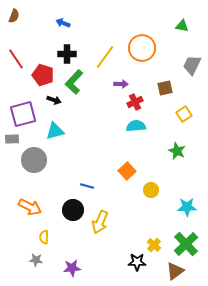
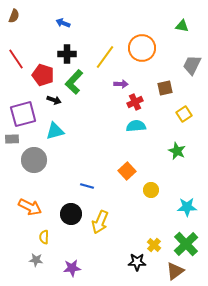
black circle: moved 2 px left, 4 px down
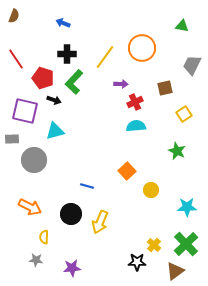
red pentagon: moved 3 px down
purple square: moved 2 px right, 3 px up; rotated 28 degrees clockwise
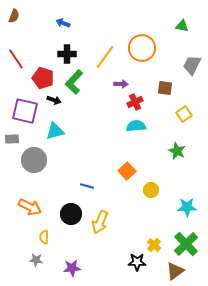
brown square: rotated 21 degrees clockwise
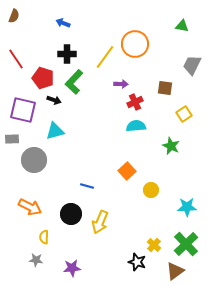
orange circle: moved 7 px left, 4 px up
purple square: moved 2 px left, 1 px up
green star: moved 6 px left, 5 px up
black star: rotated 18 degrees clockwise
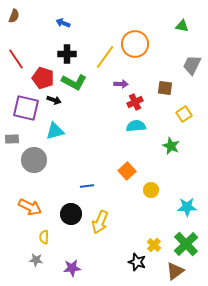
green L-shape: rotated 105 degrees counterclockwise
purple square: moved 3 px right, 2 px up
blue line: rotated 24 degrees counterclockwise
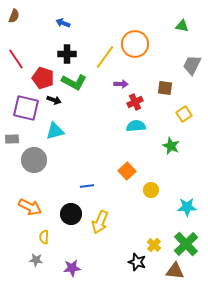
brown triangle: rotated 42 degrees clockwise
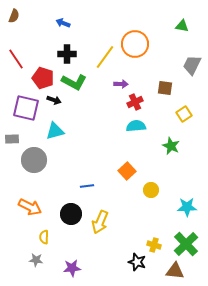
yellow cross: rotated 24 degrees counterclockwise
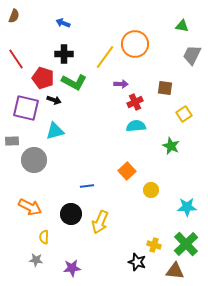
black cross: moved 3 px left
gray trapezoid: moved 10 px up
gray rectangle: moved 2 px down
